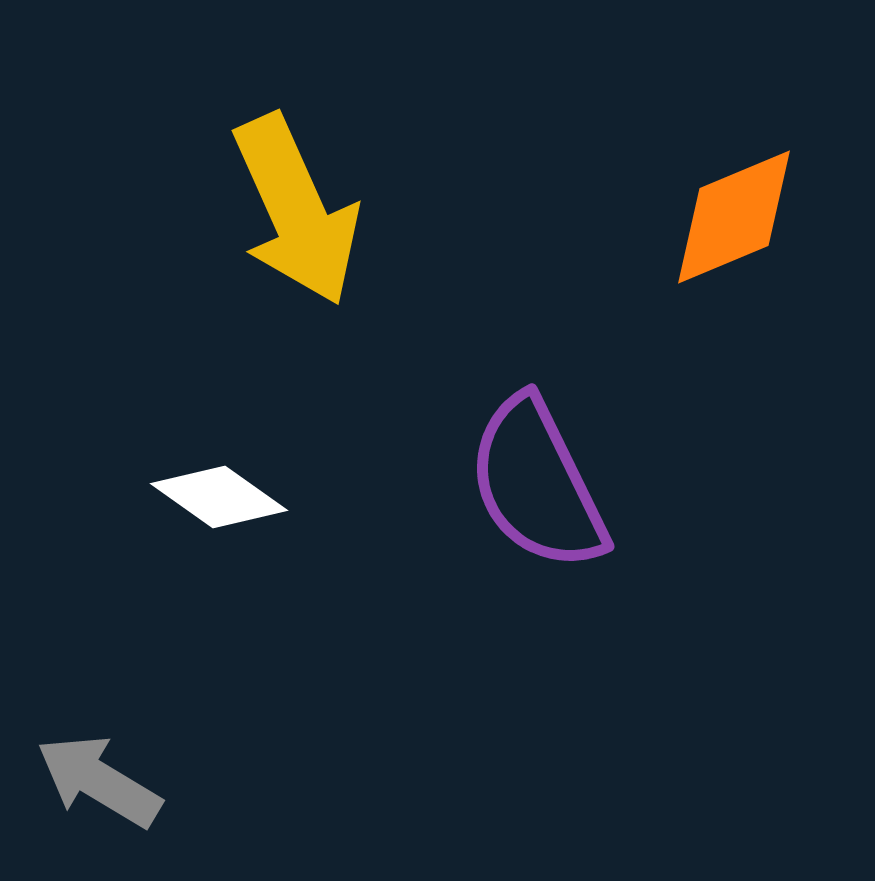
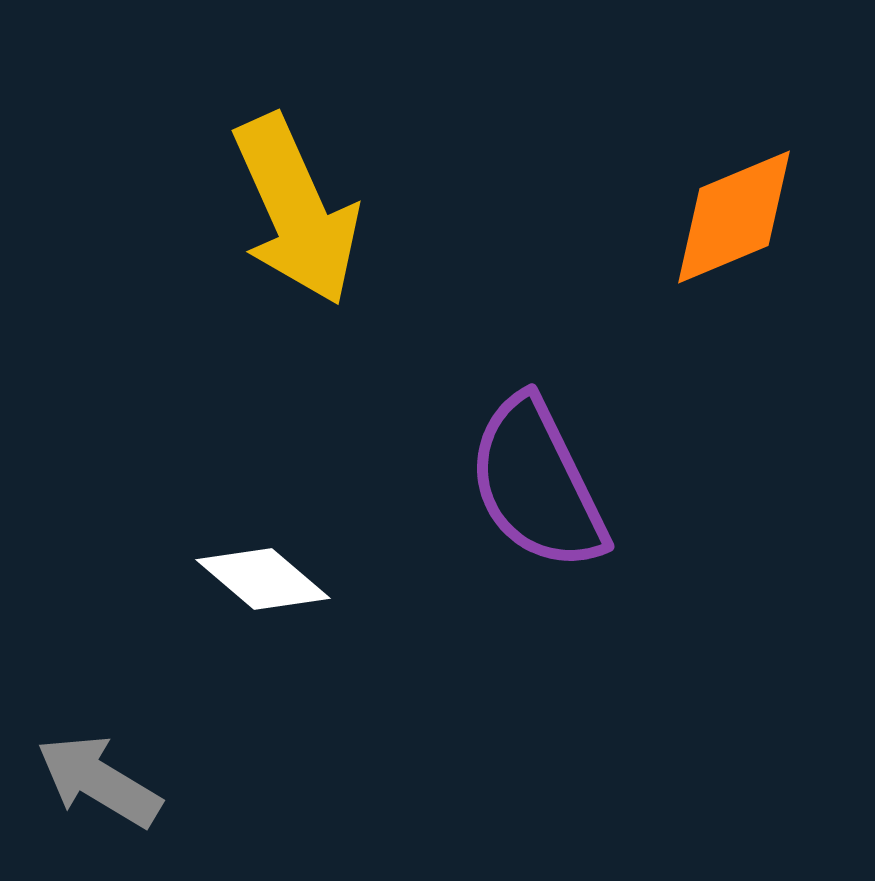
white diamond: moved 44 px right, 82 px down; rotated 5 degrees clockwise
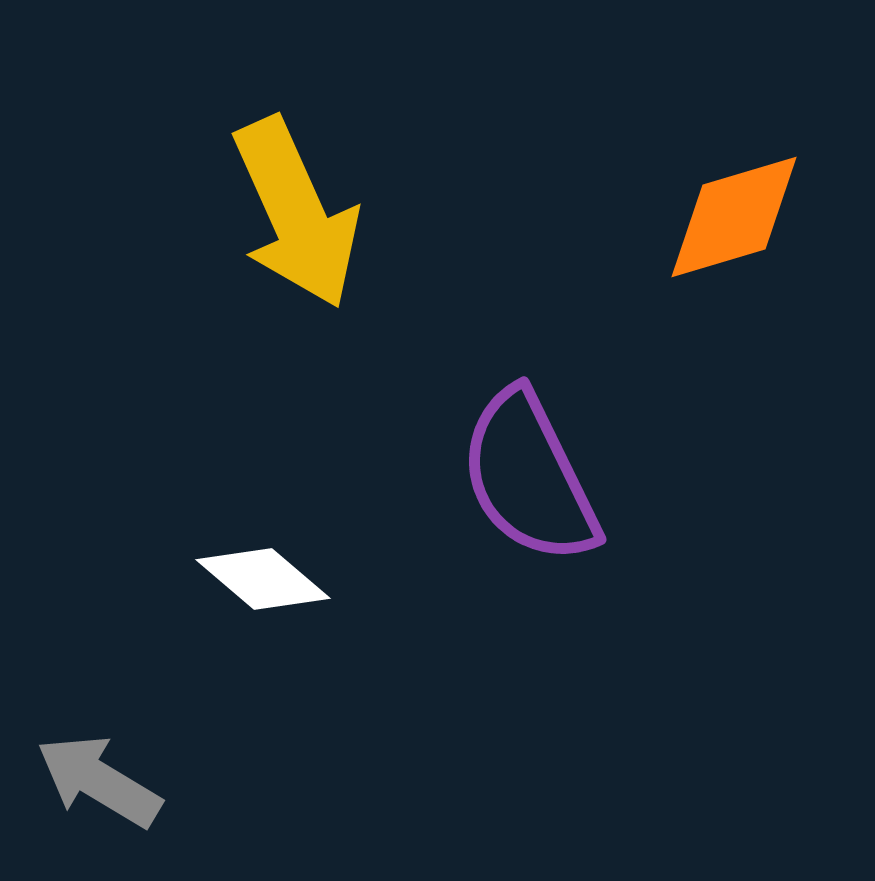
yellow arrow: moved 3 px down
orange diamond: rotated 6 degrees clockwise
purple semicircle: moved 8 px left, 7 px up
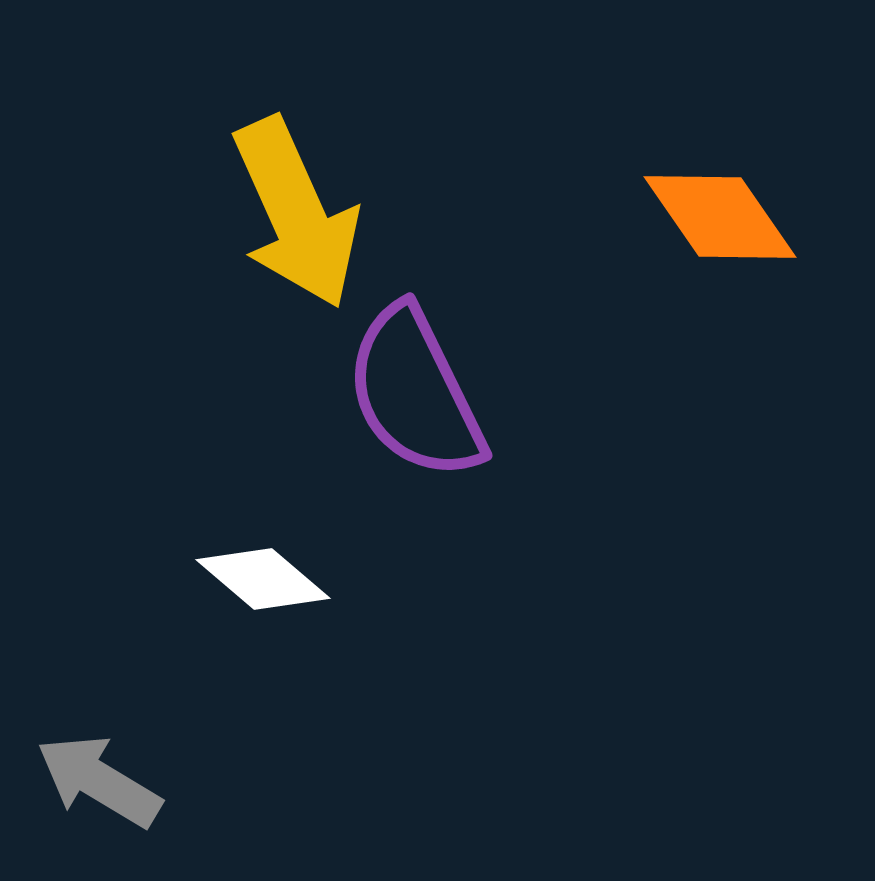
orange diamond: moved 14 px left; rotated 72 degrees clockwise
purple semicircle: moved 114 px left, 84 px up
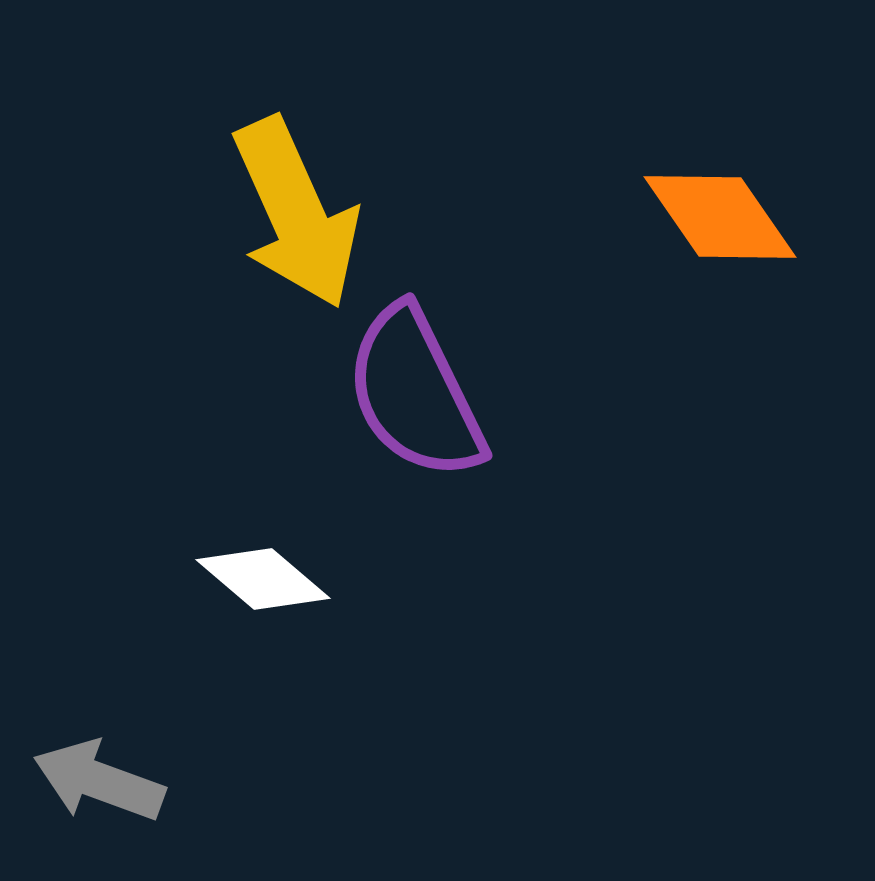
gray arrow: rotated 11 degrees counterclockwise
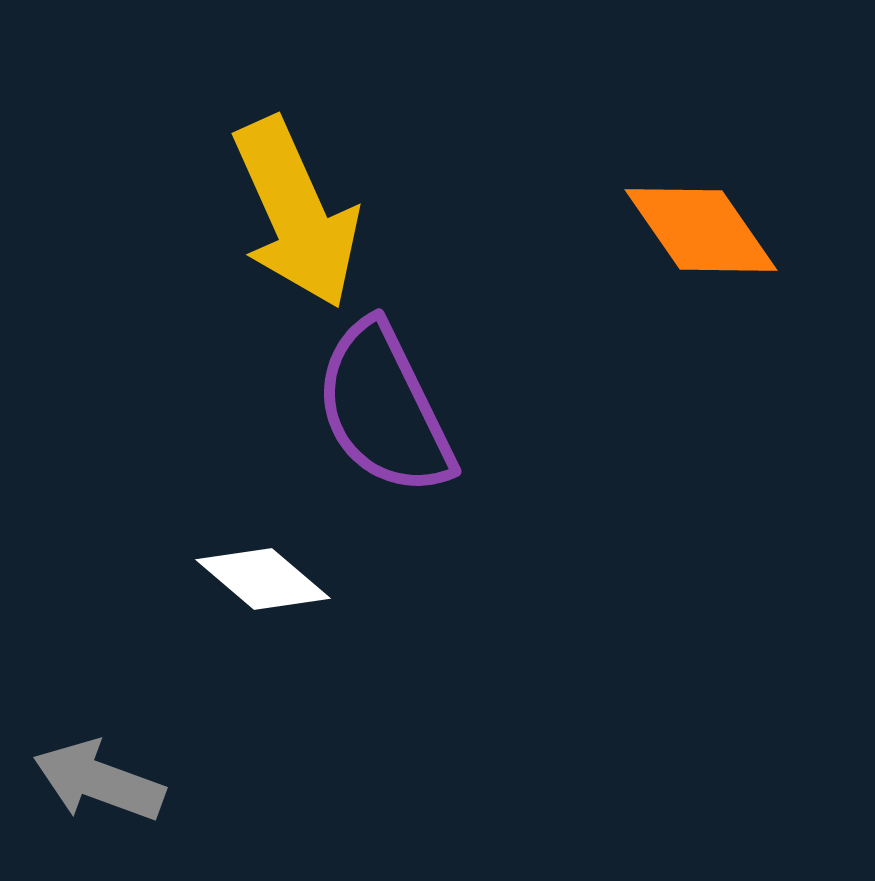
orange diamond: moved 19 px left, 13 px down
purple semicircle: moved 31 px left, 16 px down
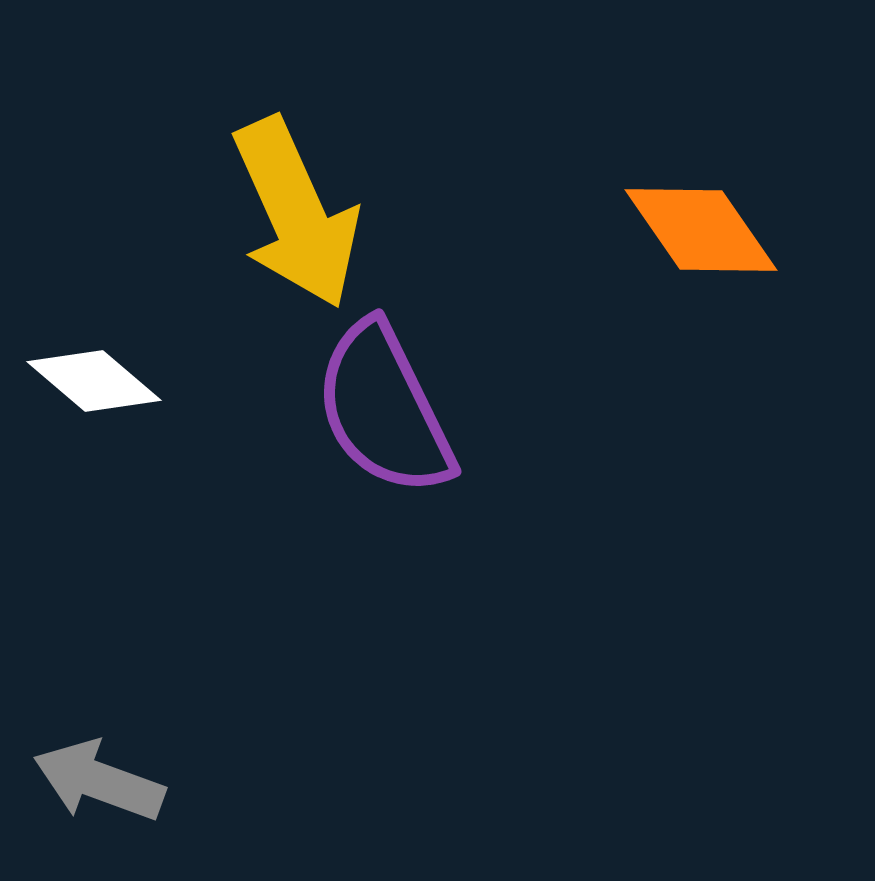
white diamond: moved 169 px left, 198 px up
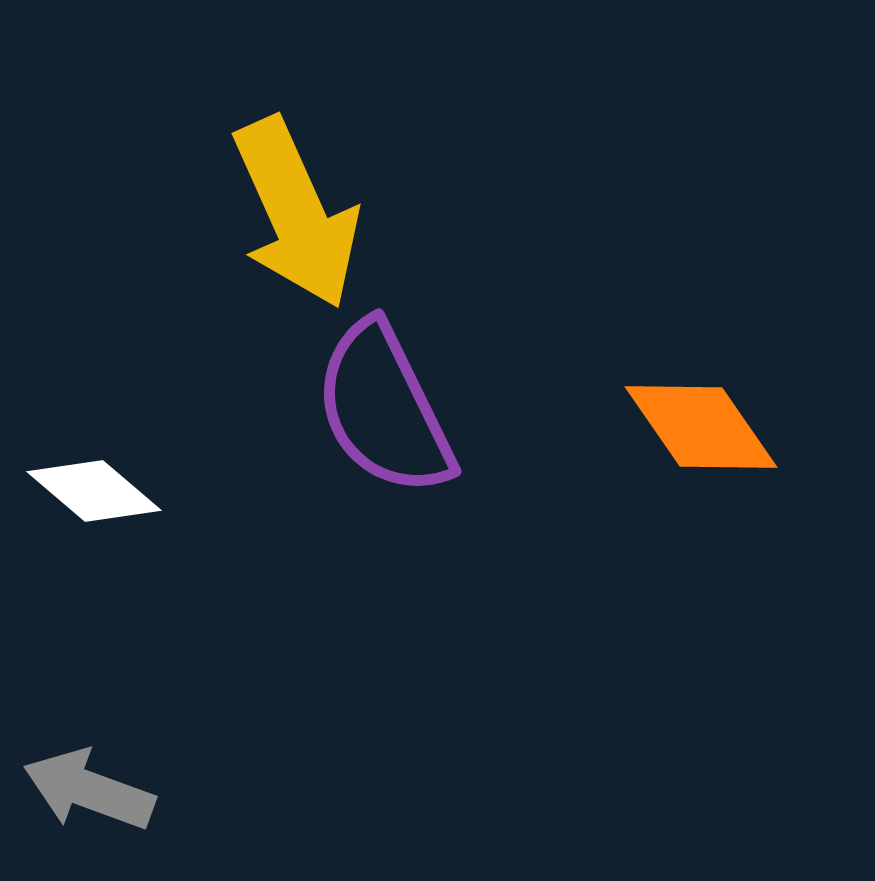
orange diamond: moved 197 px down
white diamond: moved 110 px down
gray arrow: moved 10 px left, 9 px down
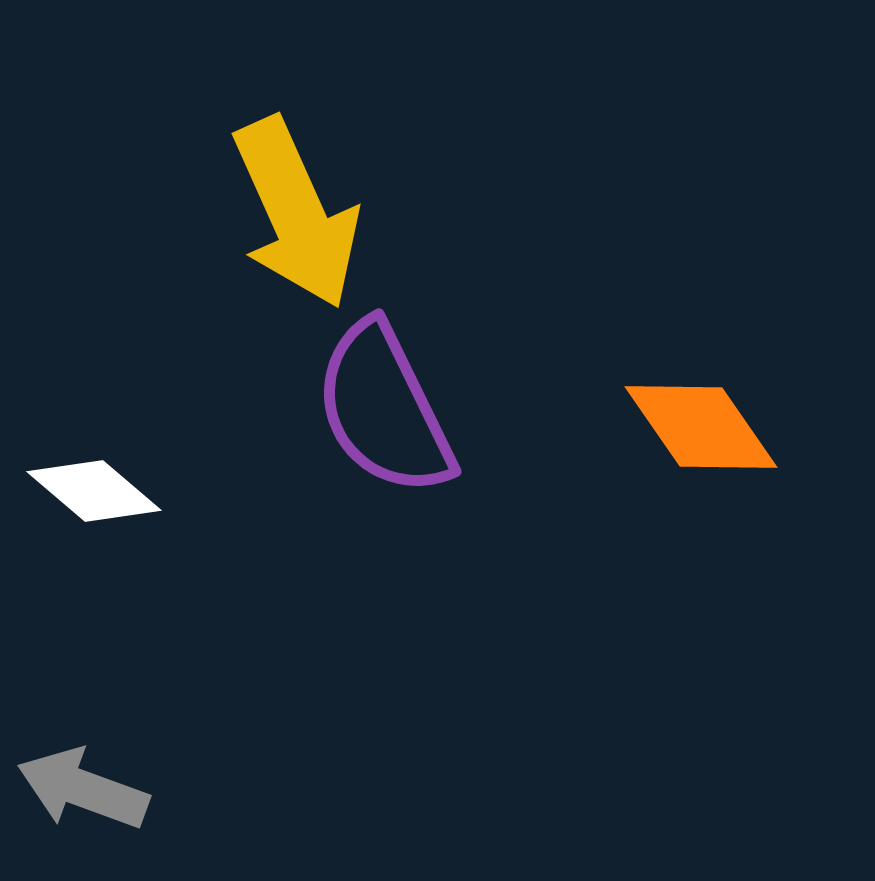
gray arrow: moved 6 px left, 1 px up
